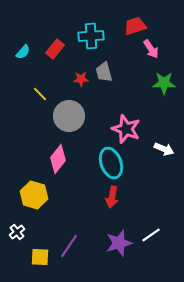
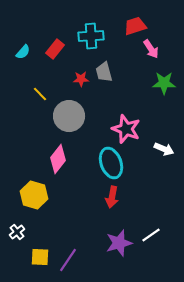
purple line: moved 1 px left, 14 px down
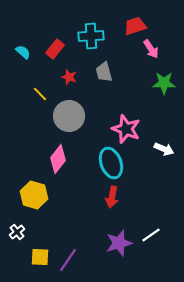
cyan semicircle: rotated 91 degrees counterclockwise
red star: moved 12 px left, 2 px up; rotated 21 degrees clockwise
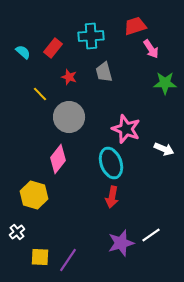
red rectangle: moved 2 px left, 1 px up
green star: moved 1 px right
gray circle: moved 1 px down
purple star: moved 2 px right
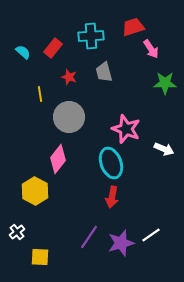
red trapezoid: moved 2 px left, 1 px down
yellow line: rotated 35 degrees clockwise
yellow hexagon: moved 1 px right, 4 px up; rotated 12 degrees clockwise
purple line: moved 21 px right, 23 px up
